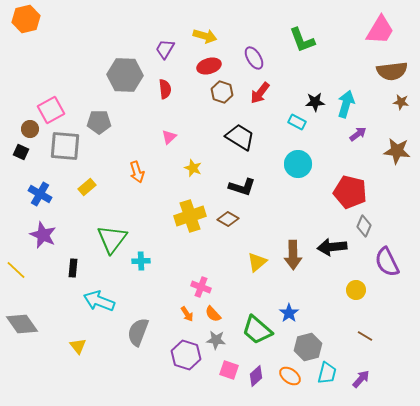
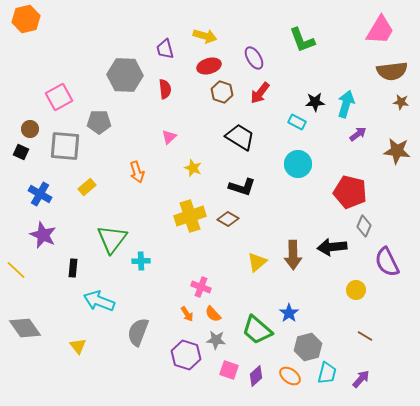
purple trapezoid at (165, 49): rotated 45 degrees counterclockwise
pink square at (51, 110): moved 8 px right, 13 px up
gray diamond at (22, 324): moved 3 px right, 4 px down
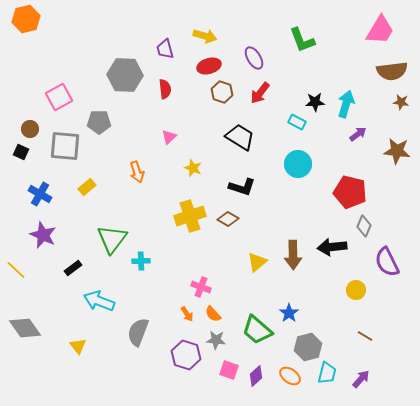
black rectangle at (73, 268): rotated 48 degrees clockwise
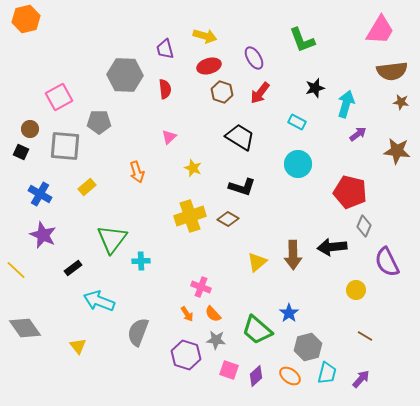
black star at (315, 102): moved 14 px up; rotated 12 degrees counterclockwise
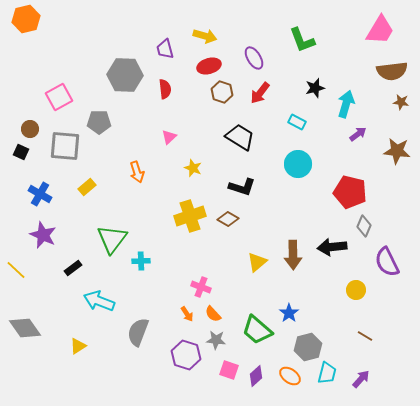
yellow triangle at (78, 346): rotated 36 degrees clockwise
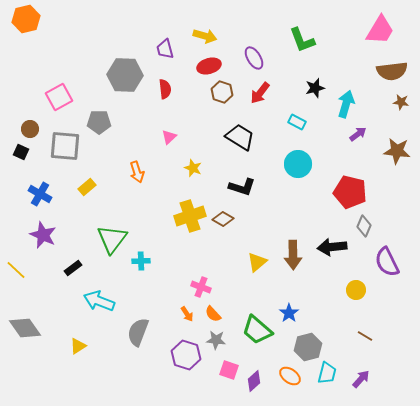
brown diamond at (228, 219): moved 5 px left
purple diamond at (256, 376): moved 2 px left, 5 px down
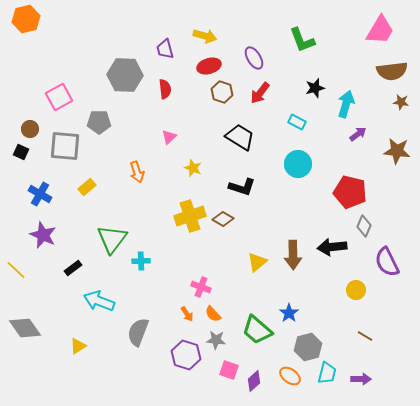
purple arrow at (361, 379): rotated 48 degrees clockwise
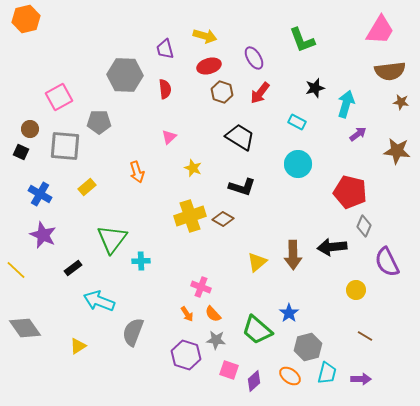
brown semicircle at (392, 71): moved 2 px left
gray semicircle at (138, 332): moved 5 px left
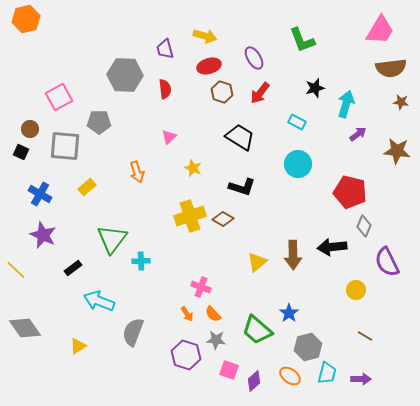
brown semicircle at (390, 71): moved 1 px right, 3 px up
